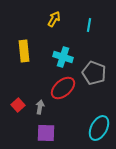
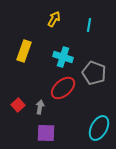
yellow rectangle: rotated 25 degrees clockwise
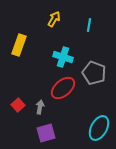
yellow rectangle: moved 5 px left, 6 px up
purple square: rotated 18 degrees counterclockwise
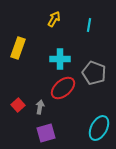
yellow rectangle: moved 1 px left, 3 px down
cyan cross: moved 3 px left, 2 px down; rotated 18 degrees counterclockwise
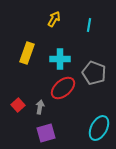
yellow rectangle: moved 9 px right, 5 px down
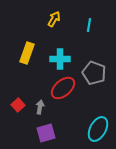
cyan ellipse: moved 1 px left, 1 px down
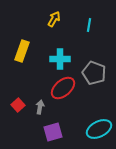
yellow rectangle: moved 5 px left, 2 px up
cyan ellipse: moved 1 px right; rotated 35 degrees clockwise
purple square: moved 7 px right, 1 px up
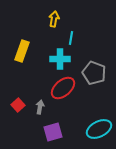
yellow arrow: rotated 21 degrees counterclockwise
cyan line: moved 18 px left, 13 px down
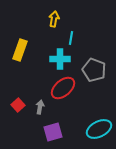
yellow rectangle: moved 2 px left, 1 px up
gray pentagon: moved 3 px up
